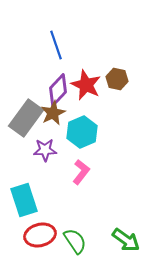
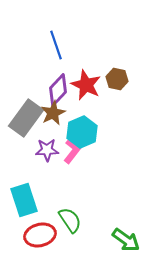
purple star: moved 2 px right
pink L-shape: moved 9 px left, 21 px up
green semicircle: moved 5 px left, 21 px up
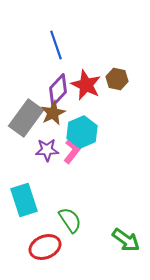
red ellipse: moved 5 px right, 12 px down; rotated 8 degrees counterclockwise
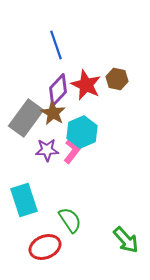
brown star: rotated 15 degrees counterclockwise
green arrow: rotated 12 degrees clockwise
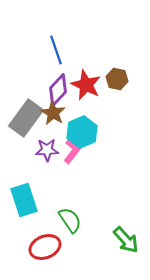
blue line: moved 5 px down
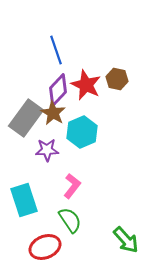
pink L-shape: moved 35 px down
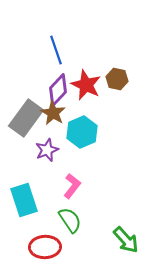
purple star: rotated 20 degrees counterclockwise
red ellipse: rotated 20 degrees clockwise
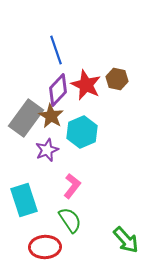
brown star: moved 2 px left, 3 px down
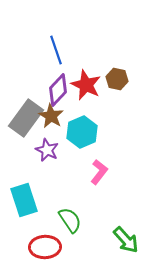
purple star: rotated 25 degrees counterclockwise
pink L-shape: moved 27 px right, 14 px up
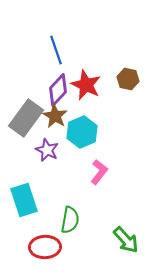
brown hexagon: moved 11 px right
brown star: moved 4 px right
green semicircle: rotated 44 degrees clockwise
